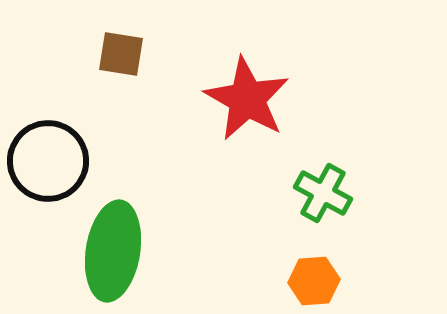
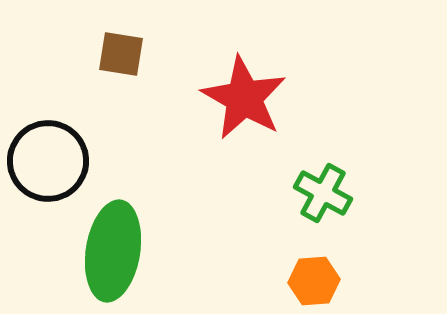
red star: moved 3 px left, 1 px up
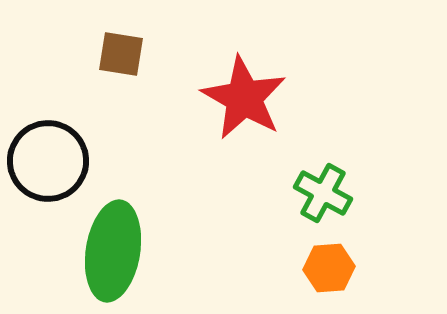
orange hexagon: moved 15 px right, 13 px up
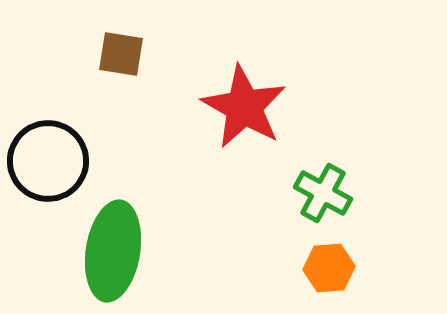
red star: moved 9 px down
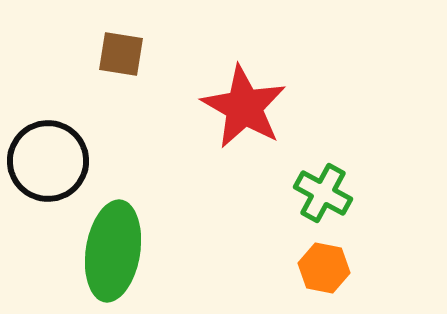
orange hexagon: moved 5 px left; rotated 15 degrees clockwise
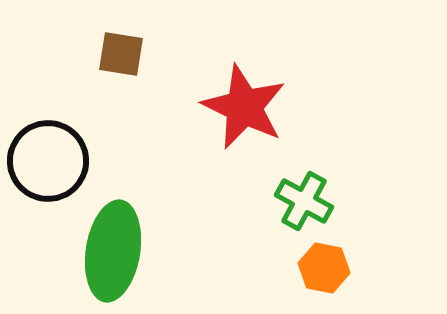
red star: rotated 4 degrees counterclockwise
green cross: moved 19 px left, 8 px down
